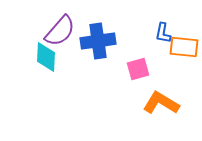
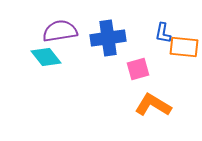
purple semicircle: rotated 140 degrees counterclockwise
blue cross: moved 10 px right, 3 px up
cyan diamond: rotated 40 degrees counterclockwise
orange L-shape: moved 8 px left, 2 px down
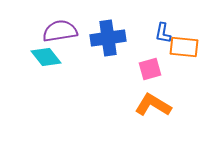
pink square: moved 12 px right
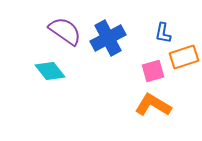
purple semicircle: moved 5 px right; rotated 44 degrees clockwise
blue cross: rotated 20 degrees counterclockwise
orange rectangle: moved 10 px down; rotated 24 degrees counterclockwise
cyan diamond: moved 4 px right, 14 px down
pink square: moved 3 px right, 2 px down
